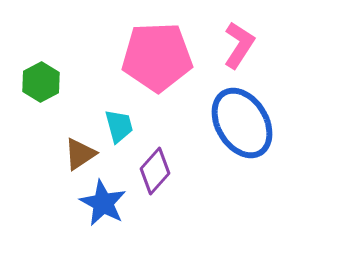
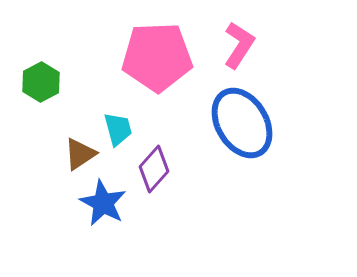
cyan trapezoid: moved 1 px left, 3 px down
purple diamond: moved 1 px left, 2 px up
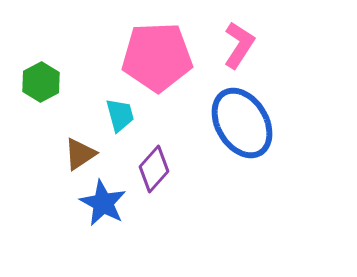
cyan trapezoid: moved 2 px right, 14 px up
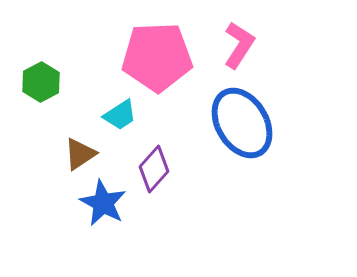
cyan trapezoid: rotated 72 degrees clockwise
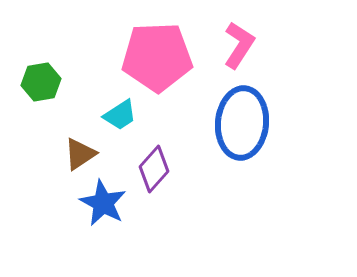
green hexagon: rotated 18 degrees clockwise
blue ellipse: rotated 36 degrees clockwise
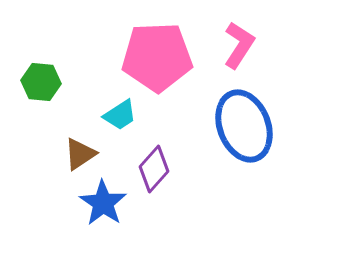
green hexagon: rotated 15 degrees clockwise
blue ellipse: moved 2 px right, 3 px down; rotated 26 degrees counterclockwise
blue star: rotated 6 degrees clockwise
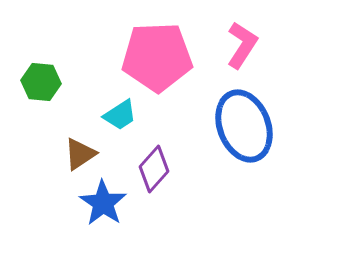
pink L-shape: moved 3 px right
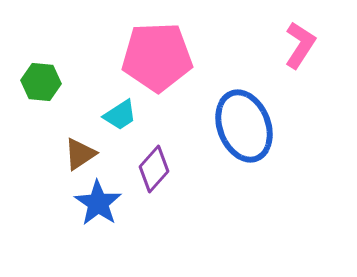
pink L-shape: moved 58 px right
blue star: moved 5 px left
